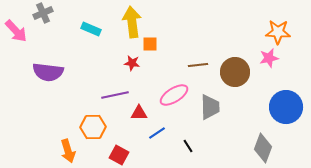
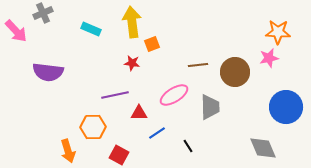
orange square: moved 2 px right; rotated 21 degrees counterclockwise
gray diamond: rotated 44 degrees counterclockwise
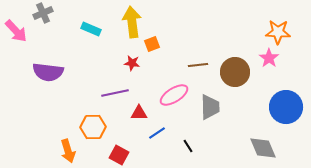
pink star: rotated 24 degrees counterclockwise
purple line: moved 2 px up
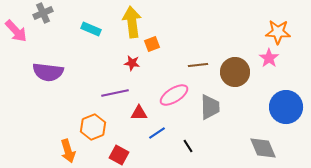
orange hexagon: rotated 20 degrees counterclockwise
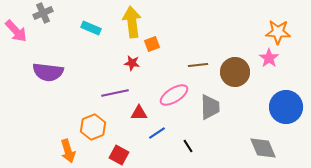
cyan rectangle: moved 1 px up
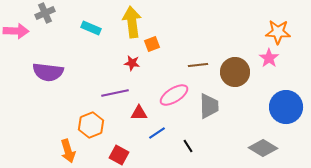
gray cross: moved 2 px right
pink arrow: rotated 45 degrees counterclockwise
gray trapezoid: moved 1 px left, 1 px up
orange hexagon: moved 2 px left, 2 px up
gray diamond: rotated 36 degrees counterclockwise
